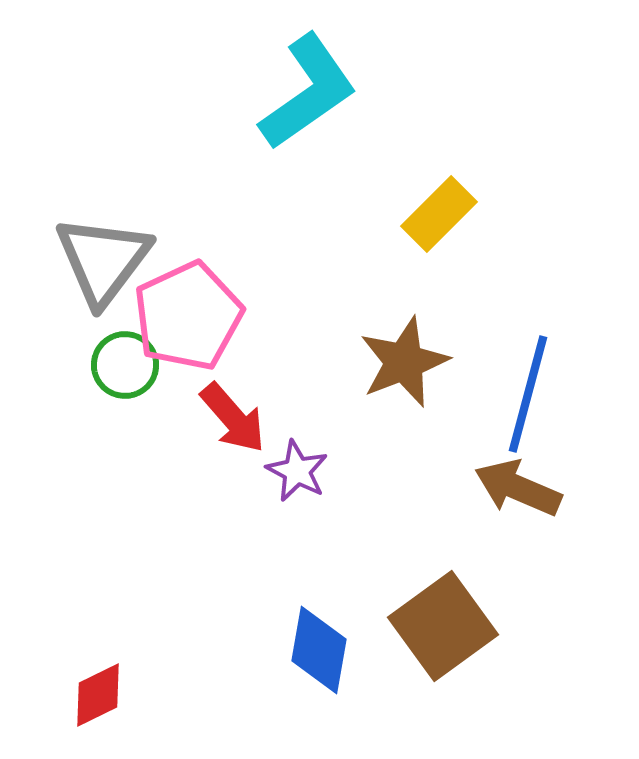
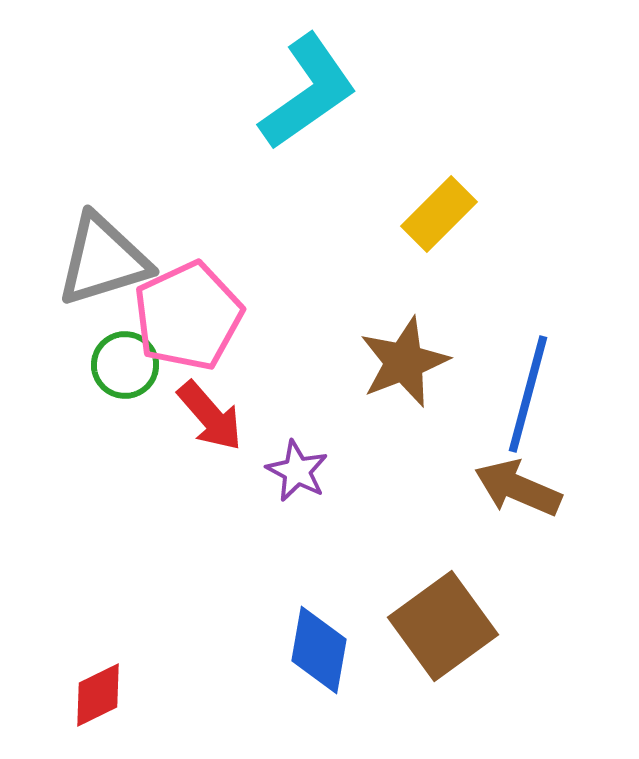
gray triangle: rotated 36 degrees clockwise
red arrow: moved 23 px left, 2 px up
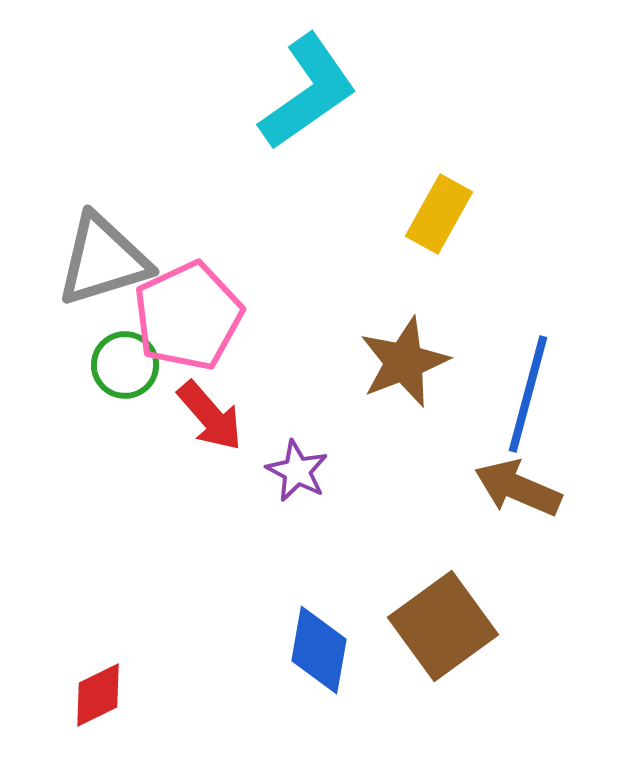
yellow rectangle: rotated 16 degrees counterclockwise
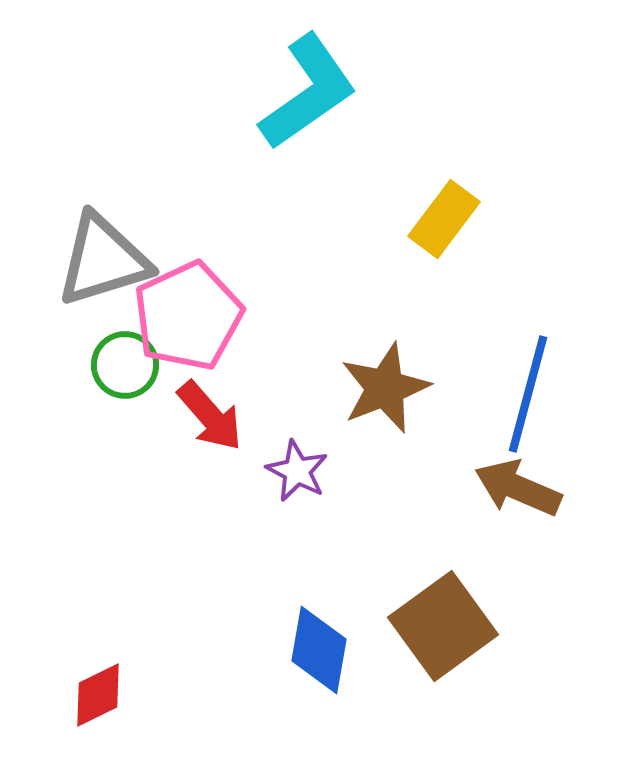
yellow rectangle: moved 5 px right, 5 px down; rotated 8 degrees clockwise
brown star: moved 19 px left, 26 px down
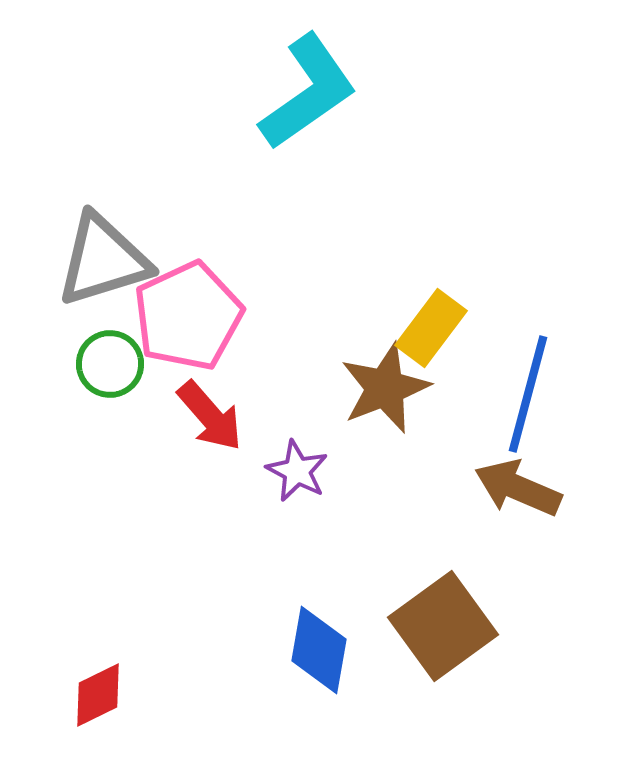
yellow rectangle: moved 13 px left, 109 px down
green circle: moved 15 px left, 1 px up
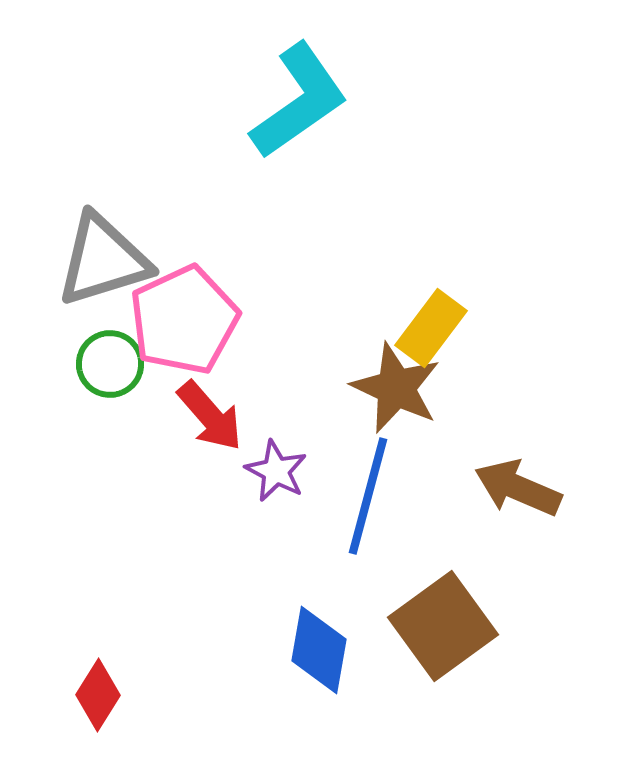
cyan L-shape: moved 9 px left, 9 px down
pink pentagon: moved 4 px left, 4 px down
brown star: moved 11 px right; rotated 26 degrees counterclockwise
blue line: moved 160 px left, 102 px down
purple star: moved 21 px left
red diamond: rotated 32 degrees counterclockwise
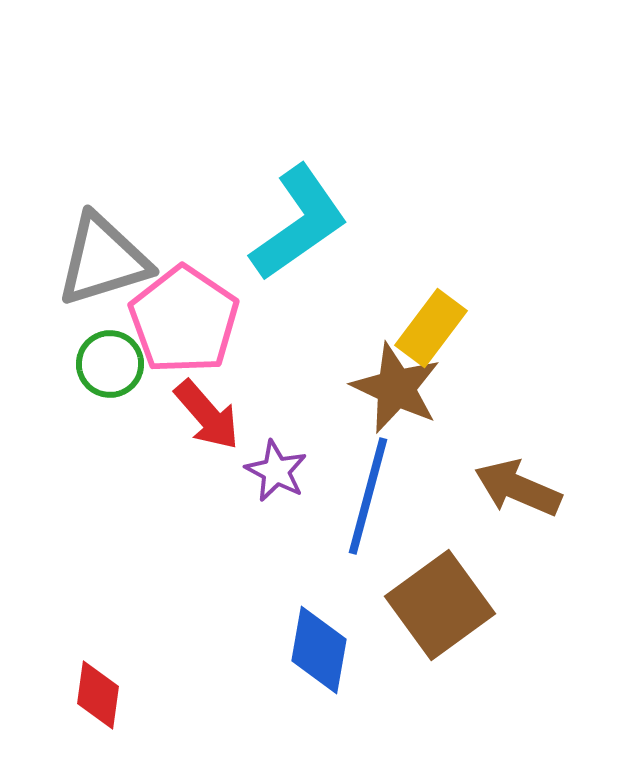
cyan L-shape: moved 122 px down
pink pentagon: rotated 13 degrees counterclockwise
red arrow: moved 3 px left, 1 px up
brown square: moved 3 px left, 21 px up
red diamond: rotated 24 degrees counterclockwise
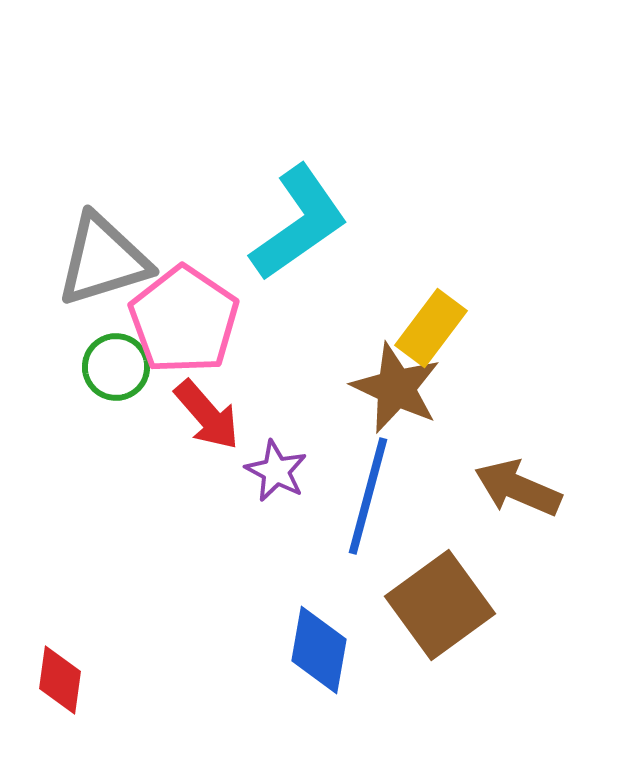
green circle: moved 6 px right, 3 px down
red diamond: moved 38 px left, 15 px up
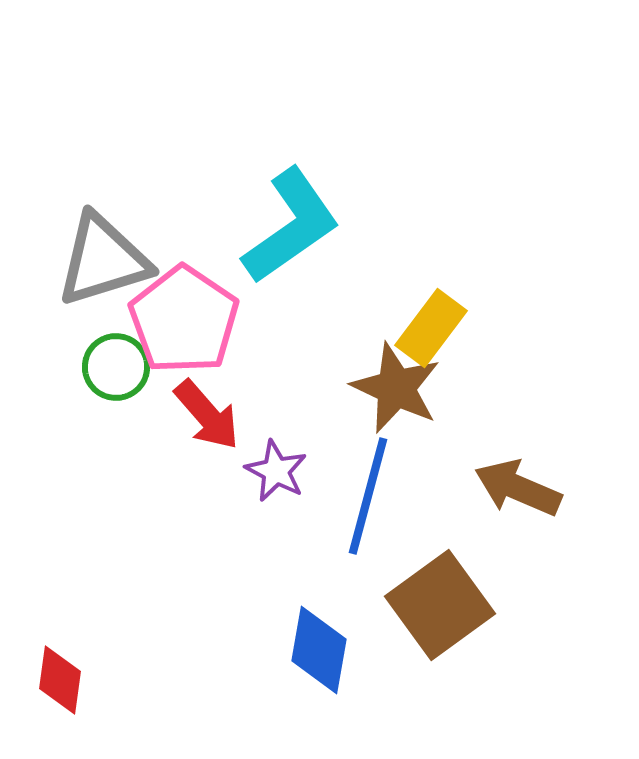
cyan L-shape: moved 8 px left, 3 px down
